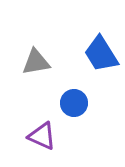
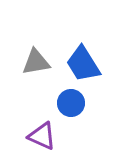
blue trapezoid: moved 18 px left, 10 px down
blue circle: moved 3 px left
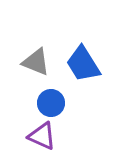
gray triangle: rotated 32 degrees clockwise
blue circle: moved 20 px left
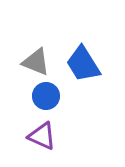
blue circle: moved 5 px left, 7 px up
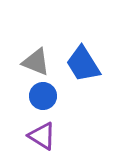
blue circle: moved 3 px left
purple triangle: rotated 8 degrees clockwise
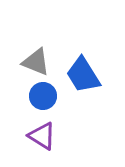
blue trapezoid: moved 11 px down
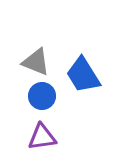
blue circle: moved 1 px left
purple triangle: moved 1 px down; rotated 40 degrees counterclockwise
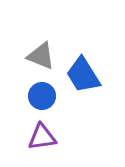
gray triangle: moved 5 px right, 6 px up
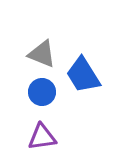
gray triangle: moved 1 px right, 2 px up
blue circle: moved 4 px up
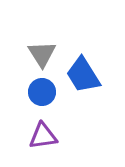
gray triangle: rotated 36 degrees clockwise
purple triangle: moved 1 px right, 1 px up
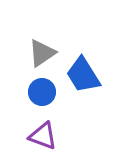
gray triangle: moved 1 px up; rotated 28 degrees clockwise
purple triangle: rotated 28 degrees clockwise
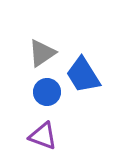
blue circle: moved 5 px right
